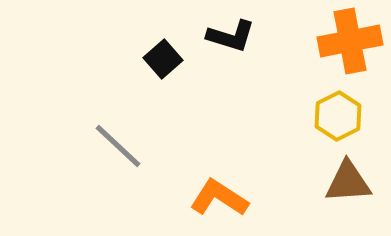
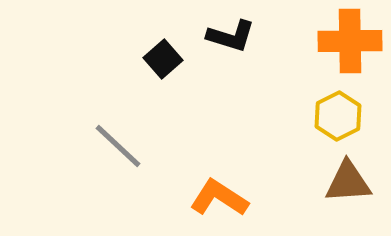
orange cross: rotated 10 degrees clockwise
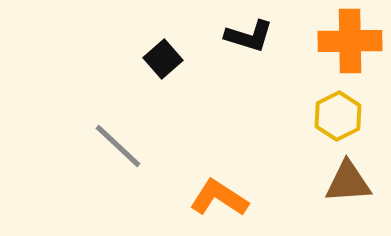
black L-shape: moved 18 px right
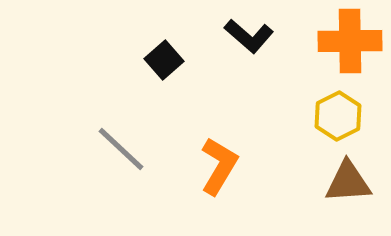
black L-shape: rotated 24 degrees clockwise
black square: moved 1 px right, 1 px down
gray line: moved 3 px right, 3 px down
orange L-shape: moved 32 px up; rotated 88 degrees clockwise
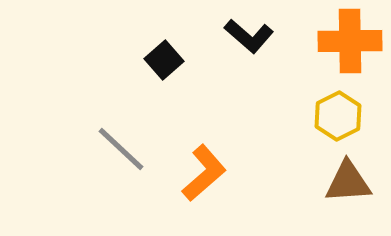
orange L-shape: moved 15 px left, 7 px down; rotated 18 degrees clockwise
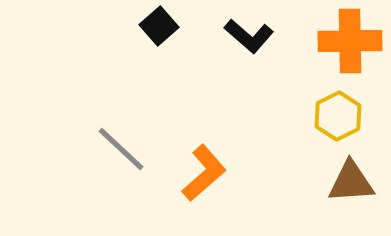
black square: moved 5 px left, 34 px up
brown triangle: moved 3 px right
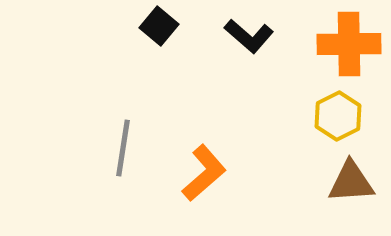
black square: rotated 9 degrees counterclockwise
orange cross: moved 1 px left, 3 px down
gray line: moved 2 px right, 1 px up; rotated 56 degrees clockwise
